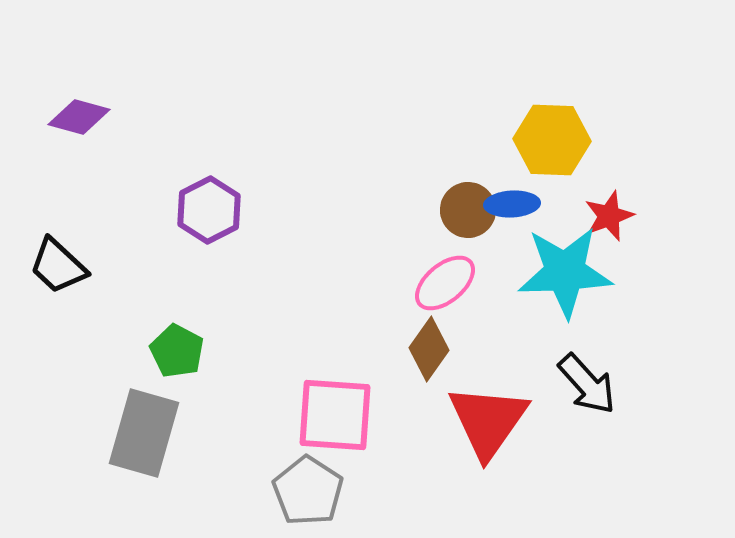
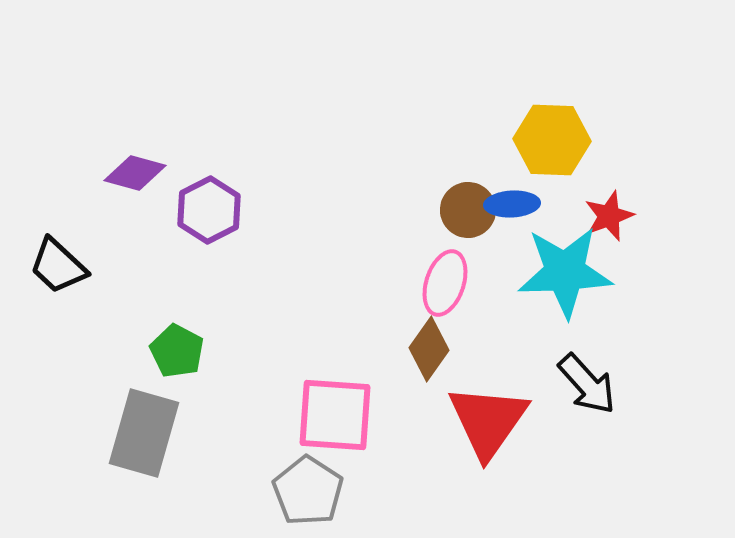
purple diamond: moved 56 px right, 56 px down
pink ellipse: rotated 32 degrees counterclockwise
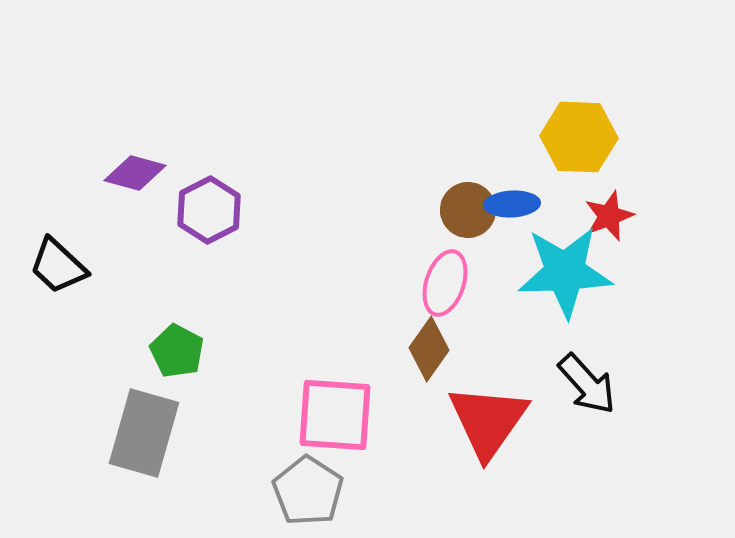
yellow hexagon: moved 27 px right, 3 px up
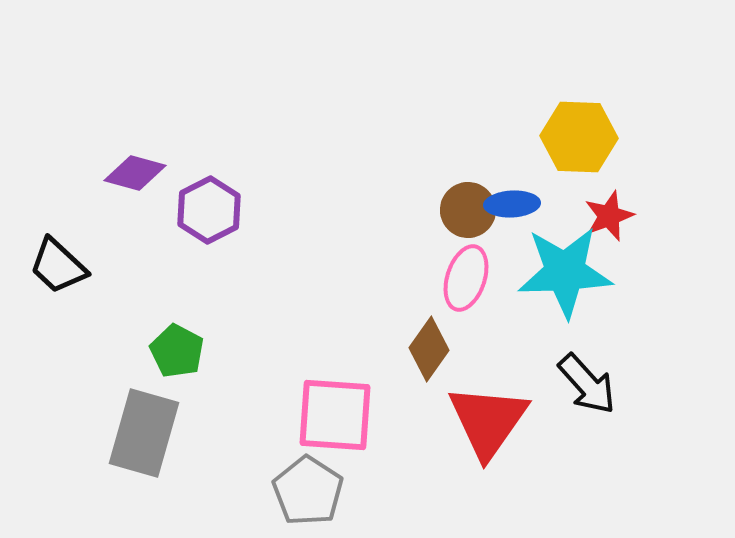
pink ellipse: moved 21 px right, 5 px up
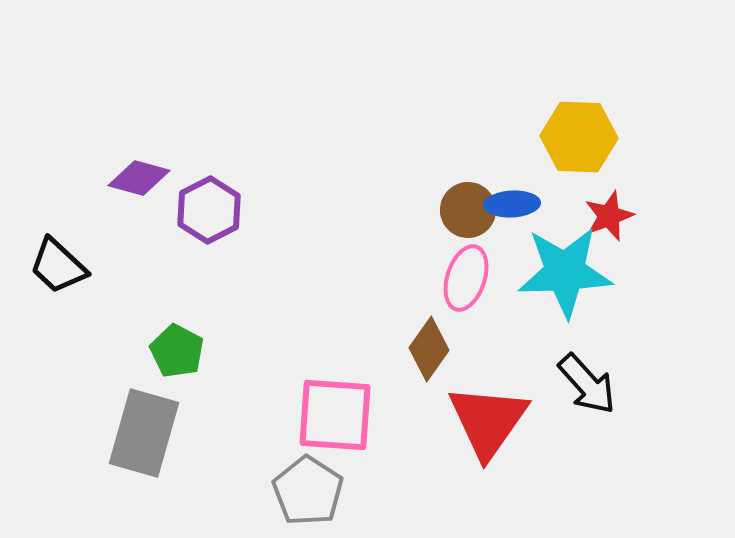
purple diamond: moved 4 px right, 5 px down
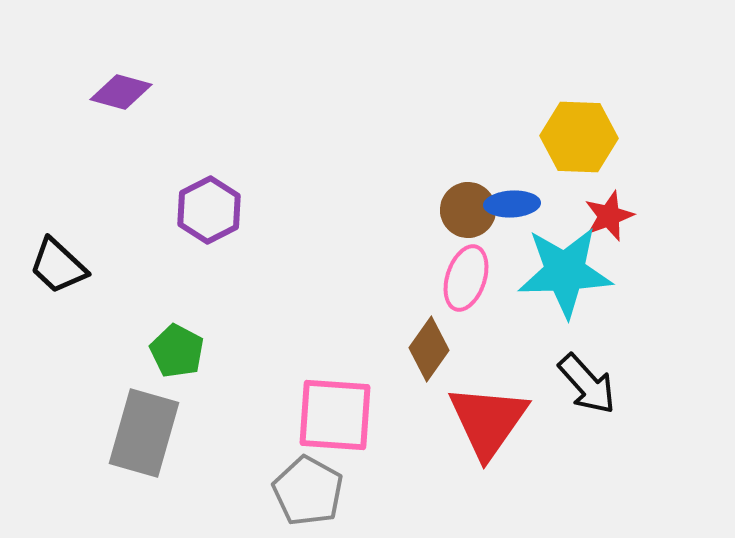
purple diamond: moved 18 px left, 86 px up
gray pentagon: rotated 4 degrees counterclockwise
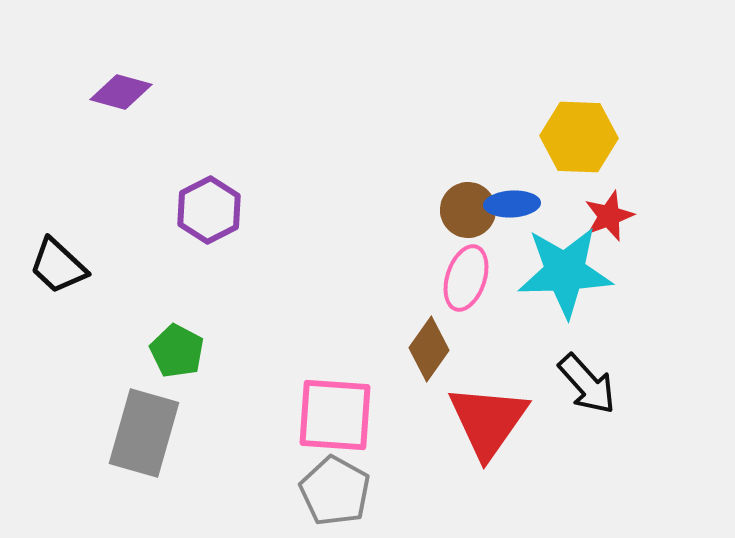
gray pentagon: moved 27 px right
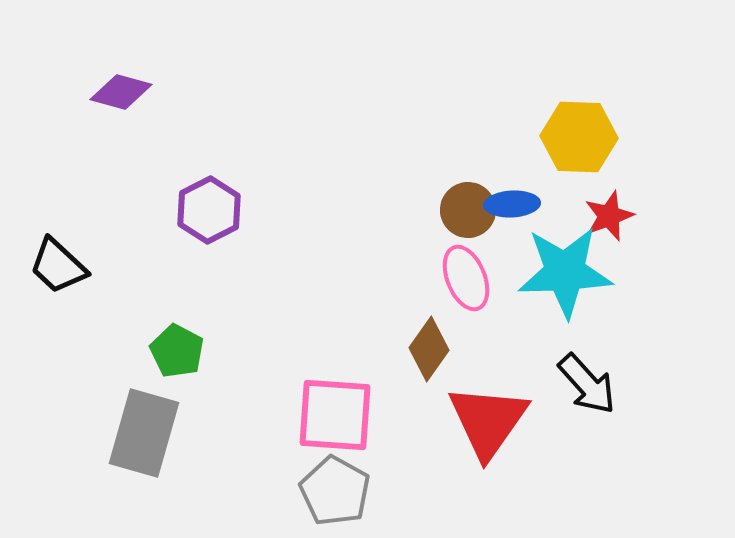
pink ellipse: rotated 40 degrees counterclockwise
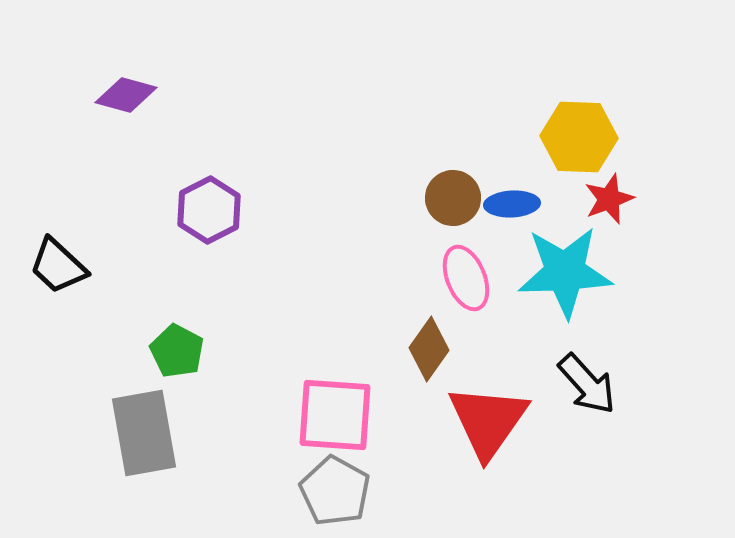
purple diamond: moved 5 px right, 3 px down
brown circle: moved 15 px left, 12 px up
red star: moved 17 px up
gray rectangle: rotated 26 degrees counterclockwise
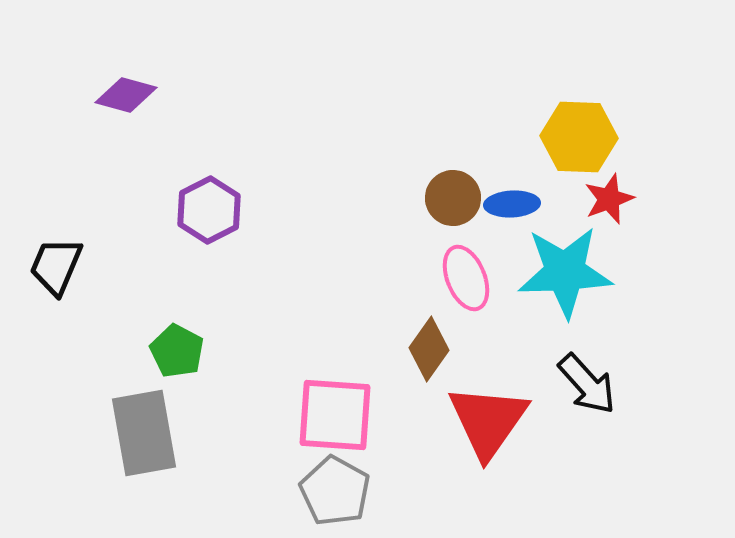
black trapezoid: moved 2 px left; rotated 70 degrees clockwise
